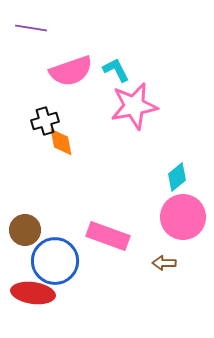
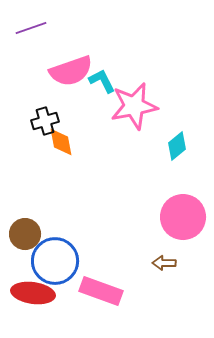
purple line: rotated 28 degrees counterclockwise
cyan L-shape: moved 14 px left, 11 px down
cyan diamond: moved 31 px up
brown circle: moved 4 px down
pink rectangle: moved 7 px left, 55 px down
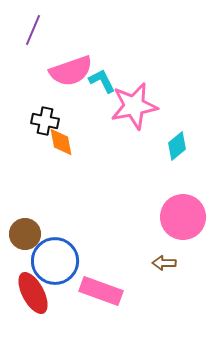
purple line: moved 2 px right, 2 px down; rotated 48 degrees counterclockwise
black cross: rotated 28 degrees clockwise
red ellipse: rotated 54 degrees clockwise
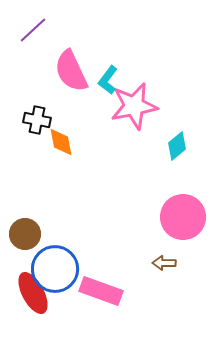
purple line: rotated 24 degrees clockwise
pink semicircle: rotated 84 degrees clockwise
cyan L-shape: moved 6 px right, 1 px up; rotated 116 degrees counterclockwise
black cross: moved 8 px left, 1 px up
blue circle: moved 8 px down
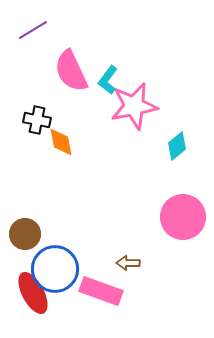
purple line: rotated 12 degrees clockwise
brown arrow: moved 36 px left
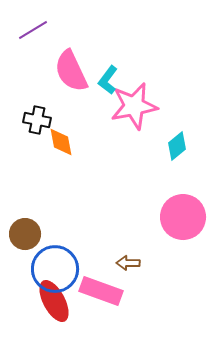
red ellipse: moved 21 px right, 8 px down
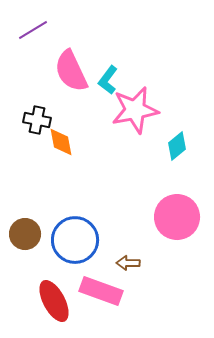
pink star: moved 1 px right, 4 px down
pink circle: moved 6 px left
blue circle: moved 20 px right, 29 px up
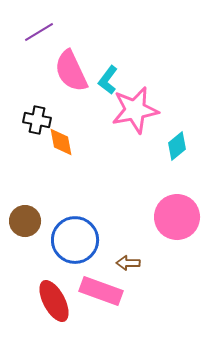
purple line: moved 6 px right, 2 px down
brown circle: moved 13 px up
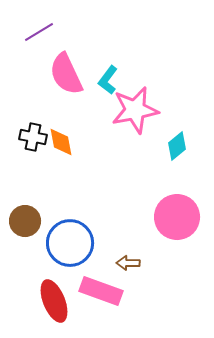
pink semicircle: moved 5 px left, 3 px down
black cross: moved 4 px left, 17 px down
blue circle: moved 5 px left, 3 px down
red ellipse: rotated 6 degrees clockwise
